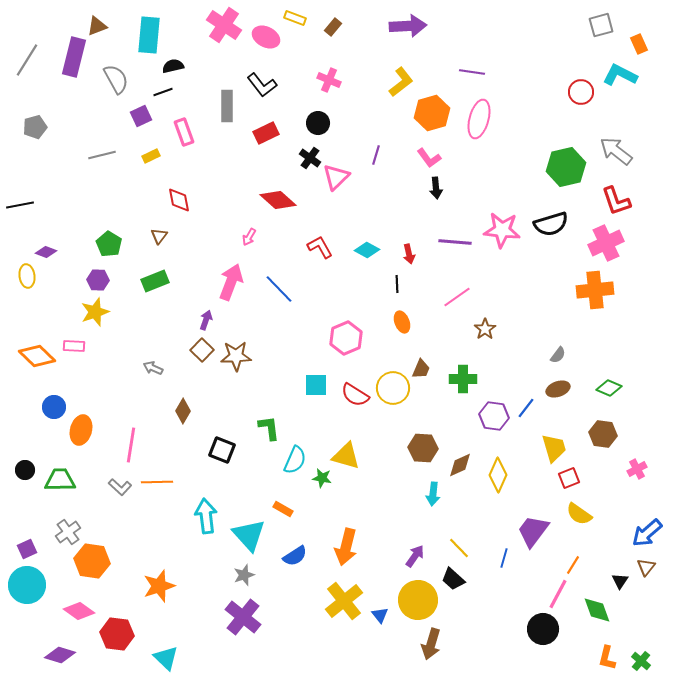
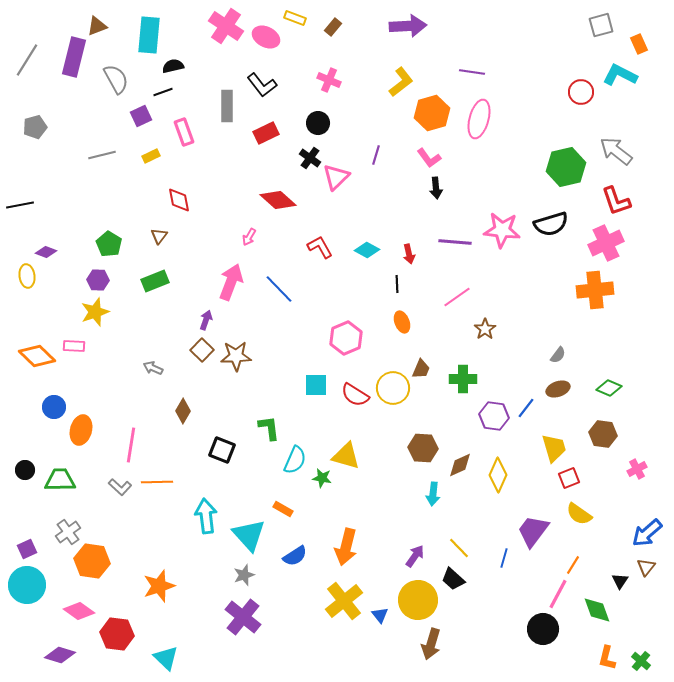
pink cross at (224, 25): moved 2 px right, 1 px down
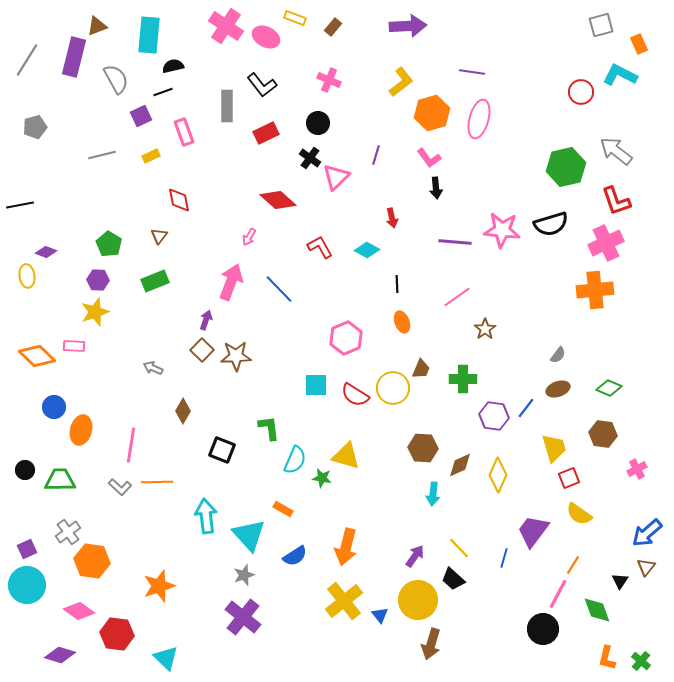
red arrow at (409, 254): moved 17 px left, 36 px up
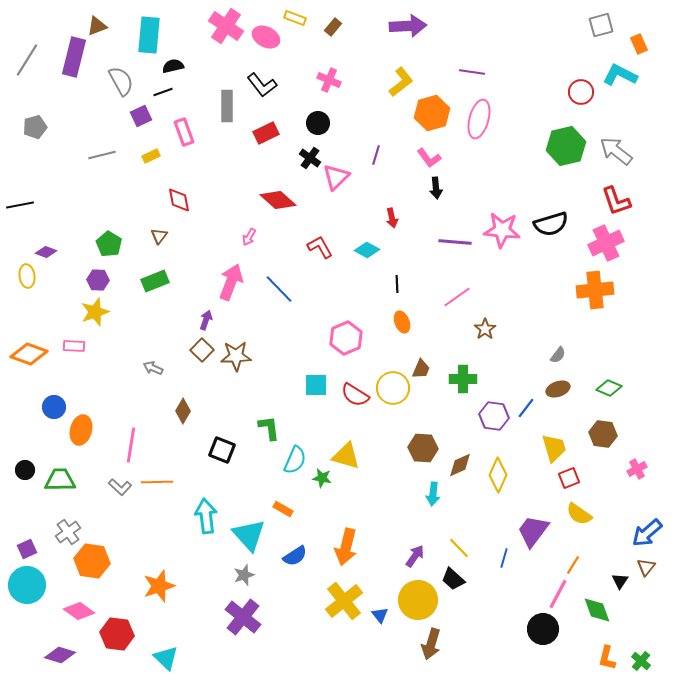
gray semicircle at (116, 79): moved 5 px right, 2 px down
green hexagon at (566, 167): moved 21 px up
orange diamond at (37, 356): moved 8 px left, 2 px up; rotated 24 degrees counterclockwise
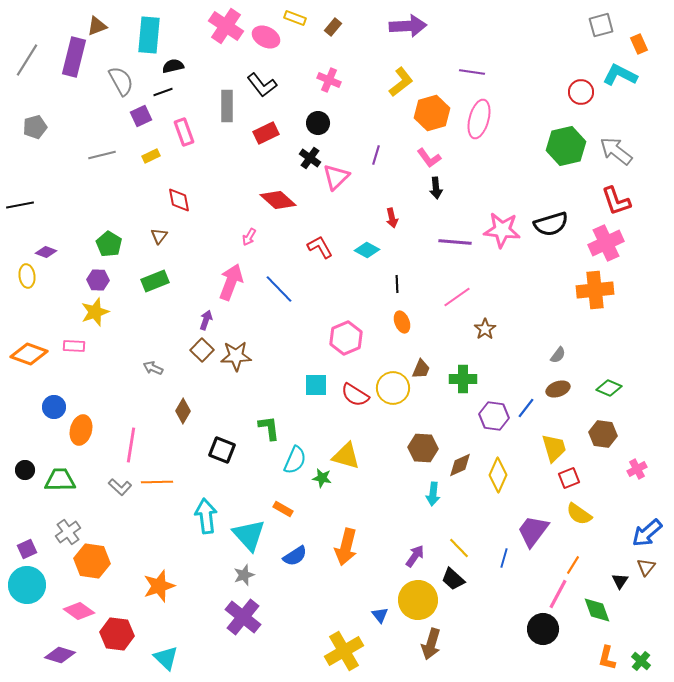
yellow cross at (344, 601): moved 50 px down; rotated 9 degrees clockwise
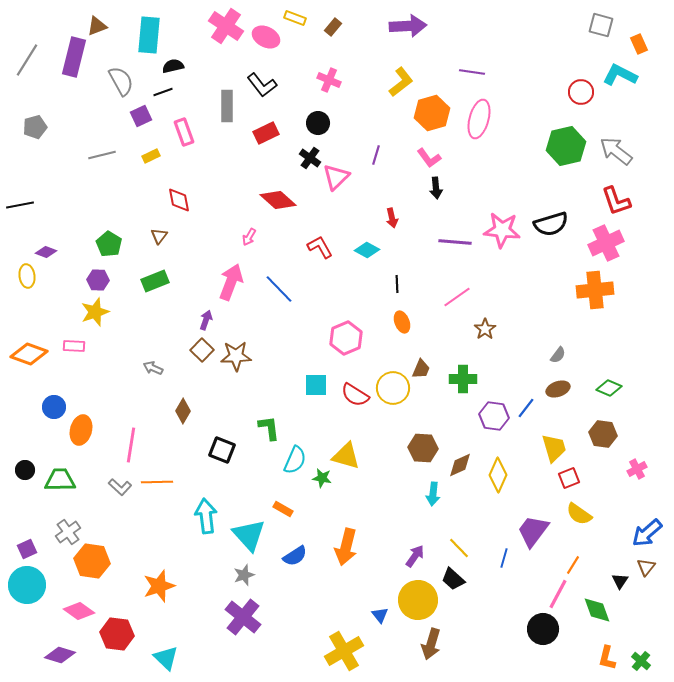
gray square at (601, 25): rotated 30 degrees clockwise
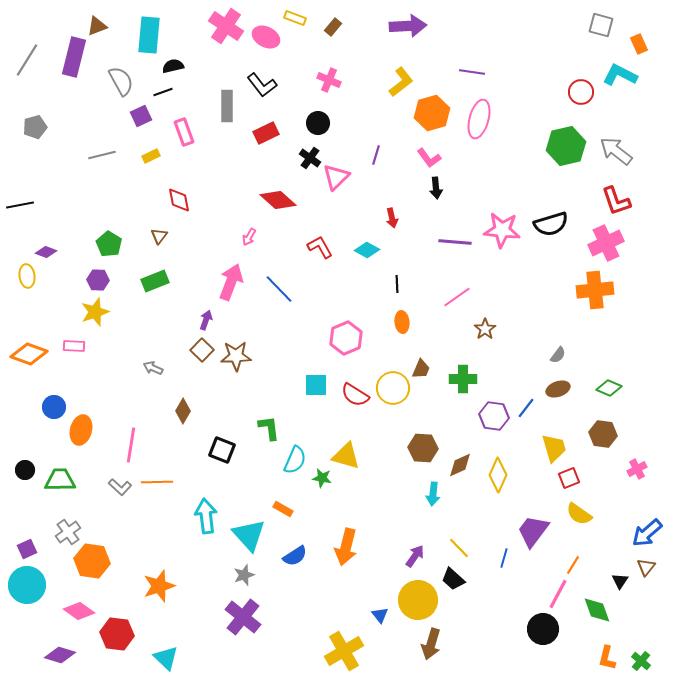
orange ellipse at (402, 322): rotated 15 degrees clockwise
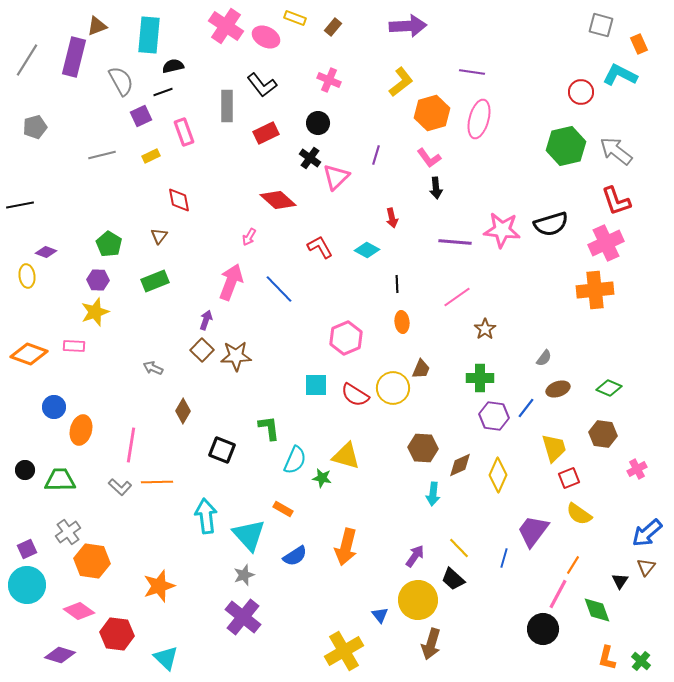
gray semicircle at (558, 355): moved 14 px left, 3 px down
green cross at (463, 379): moved 17 px right, 1 px up
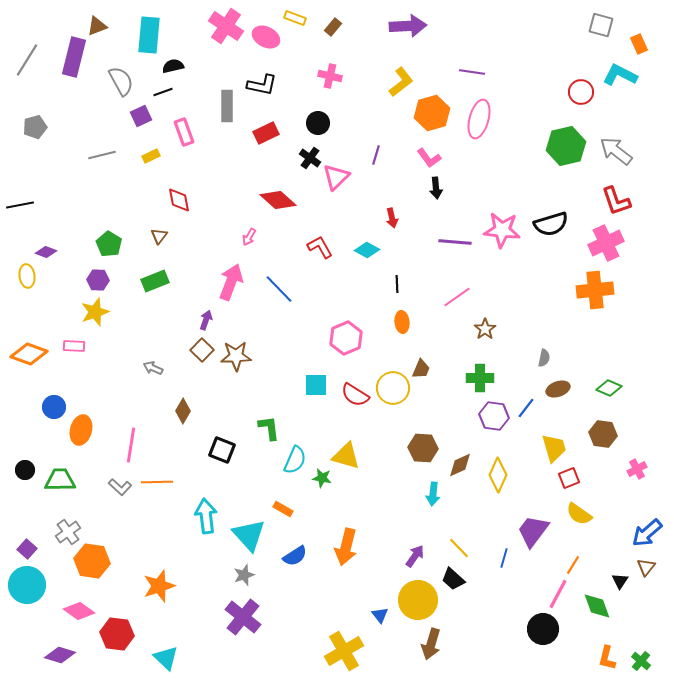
pink cross at (329, 80): moved 1 px right, 4 px up; rotated 10 degrees counterclockwise
black L-shape at (262, 85): rotated 40 degrees counterclockwise
gray semicircle at (544, 358): rotated 24 degrees counterclockwise
purple square at (27, 549): rotated 24 degrees counterclockwise
green diamond at (597, 610): moved 4 px up
